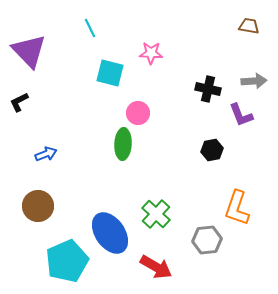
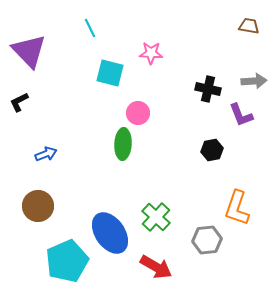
green cross: moved 3 px down
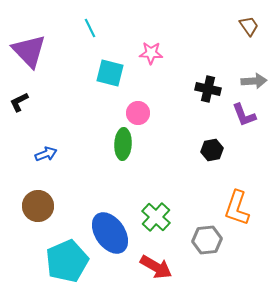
brown trapezoid: rotated 45 degrees clockwise
purple L-shape: moved 3 px right
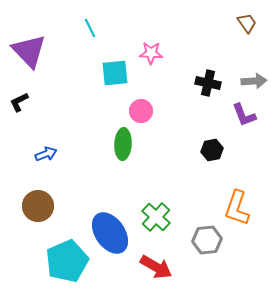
brown trapezoid: moved 2 px left, 3 px up
cyan square: moved 5 px right; rotated 20 degrees counterclockwise
black cross: moved 6 px up
pink circle: moved 3 px right, 2 px up
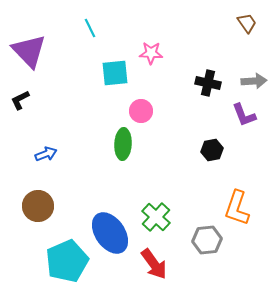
black L-shape: moved 1 px right, 2 px up
red arrow: moved 2 px left, 3 px up; rotated 24 degrees clockwise
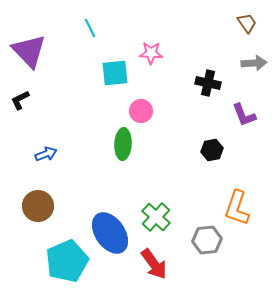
gray arrow: moved 18 px up
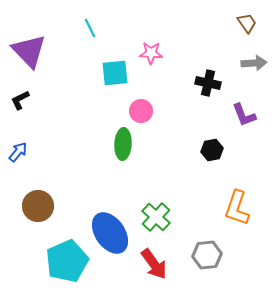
blue arrow: moved 28 px left, 2 px up; rotated 30 degrees counterclockwise
gray hexagon: moved 15 px down
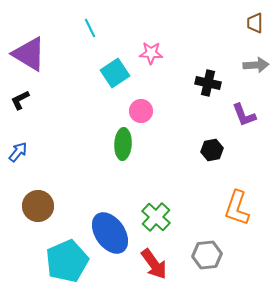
brown trapezoid: moved 8 px right; rotated 145 degrees counterclockwise
purple triangle: moved 3 px down; rotated 15 degrees counterclockwise
gray arrow: moved 2 px right, 2 px down
cyan square: rotated 28 degrees counterclockwise
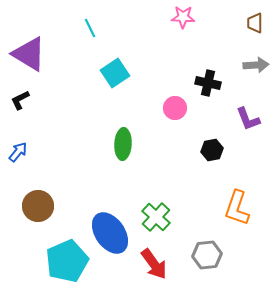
pink star: moved 32 px right, 36 px up
pink circle: moved 34 px right, 3 px up
purple L-shape: moved 4 px right, 4 px down
